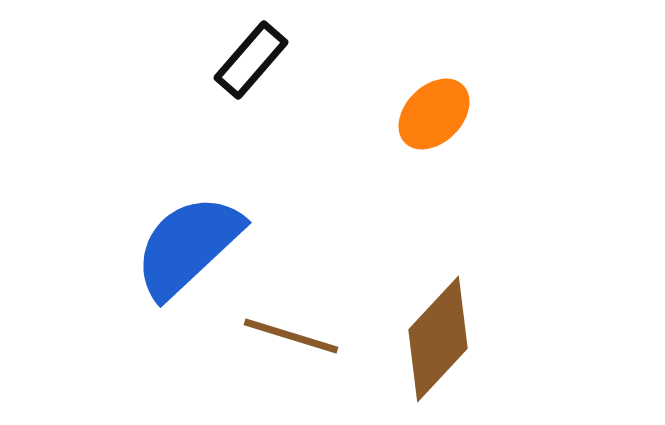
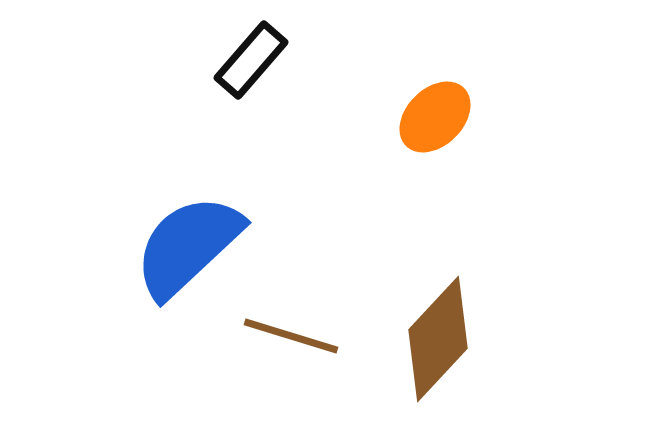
orange ellipse: moved 1 px right, 3 px down
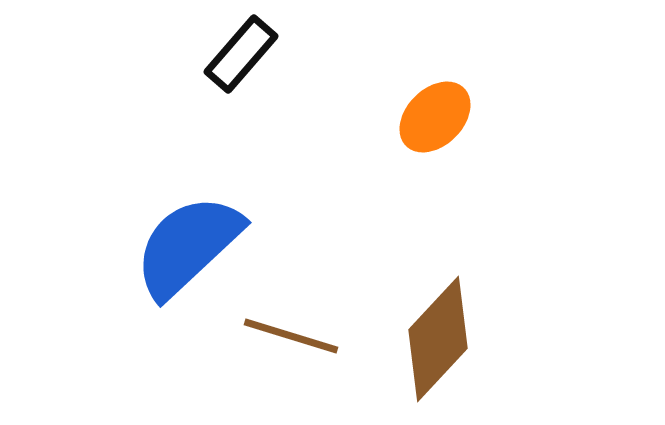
black rectangle: moved 10 px left, 6 px up
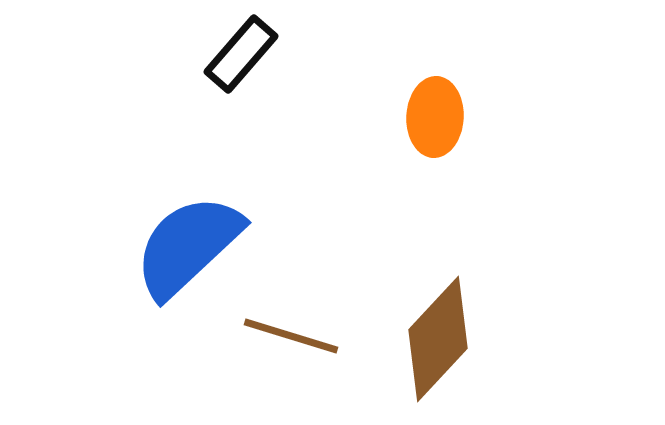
orange ellipse: rotated 42 degrees counterclockwise
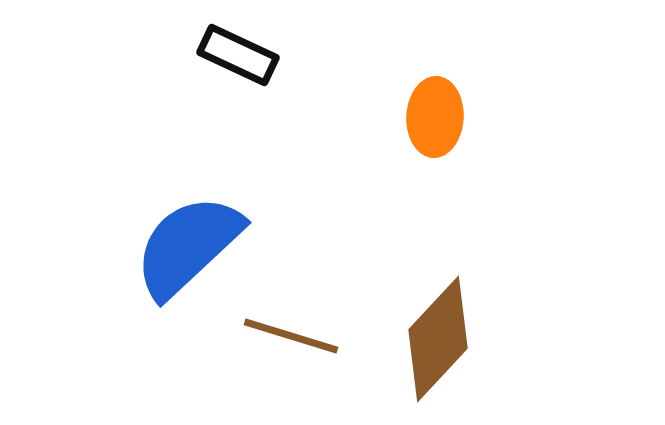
black rectangle: moved 3 px left, 1 px down; rotated 74 degrees clockwise
